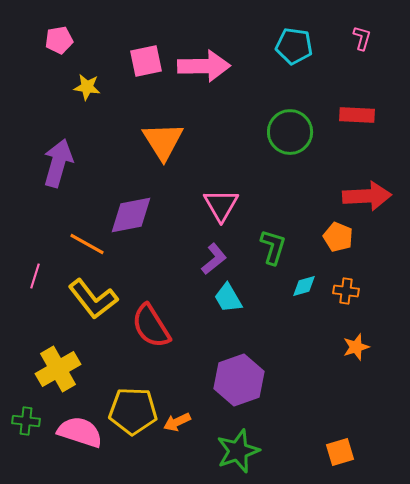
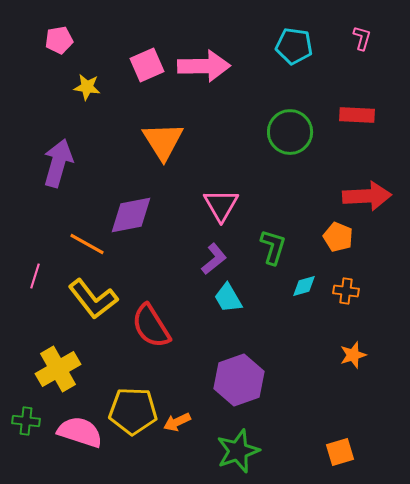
pink square: moved 1 px right, 4 px down; rotated 12 degrees counterclockwise
orange star: moved 3 px left, 8 px down
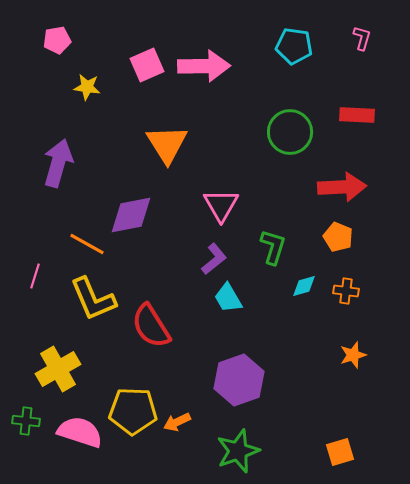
pink pentagon: moved 2 px left
orange triangle: moved 4 px right, 3 px down
red arrow: moved 25 px left, 9 px up
yellow L-shape: rotated 15 degrees clockwise
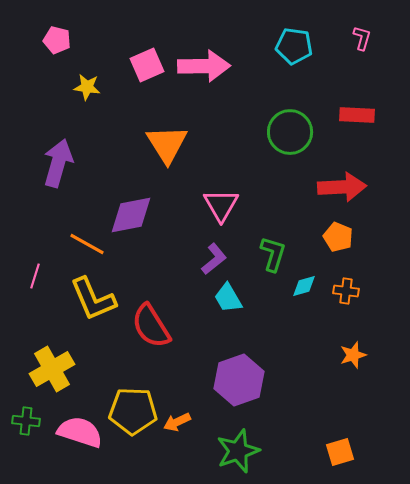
pink pentagon: rotated 24 degrees clockwise
green L-shape: moved 7 px down
yellow cross: moved 6 px left
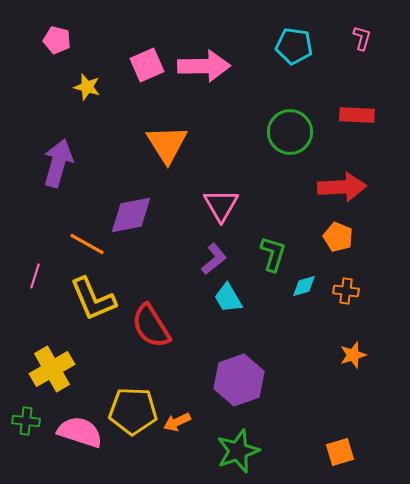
yellow star: rotated 8 degrees clockwise
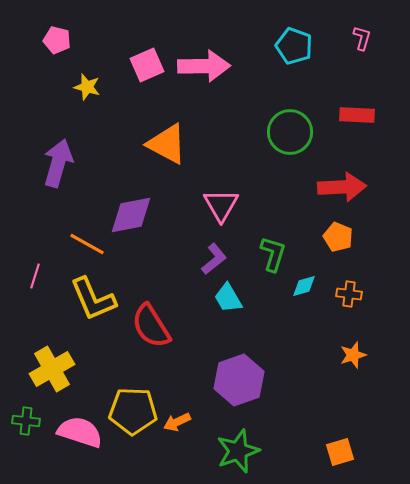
cyan pentagon: rotated 12 degrees clockwise
orange triangle: rotated 30 degrees counterclockwise
orange cross: moved 3 px right, 3 px down
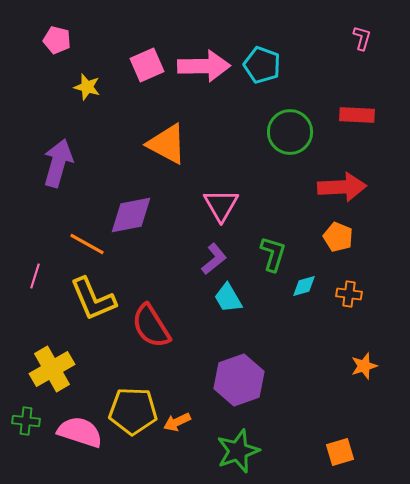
cyan pentagon: moved 32 px left, 19 px down
orange star: moved 11 px right, 11 px down
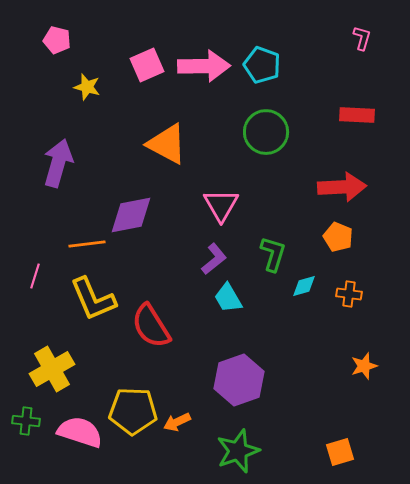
green circle: moved 24 px left
orange line: rotated 36 degrees counterclockwise
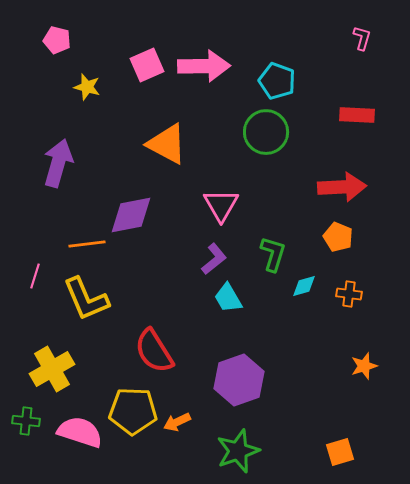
cyan pentagon: moved 15 px right, 16 px down
yellow L-shape: moved 7 px left
red semicircle: moved 3 px right, 25 px down
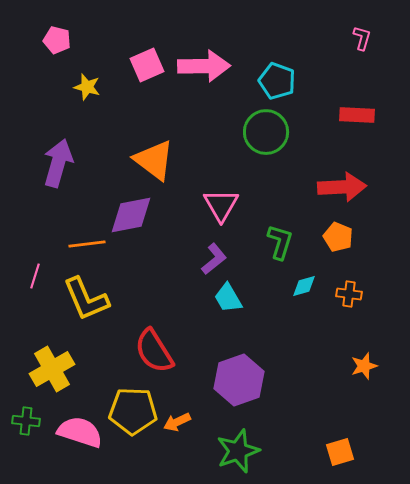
orange triangle: moved 13 px left, 16 px down; rotated 9 degrees clockwise
green L-shape: moved 7 px right, 12 px up
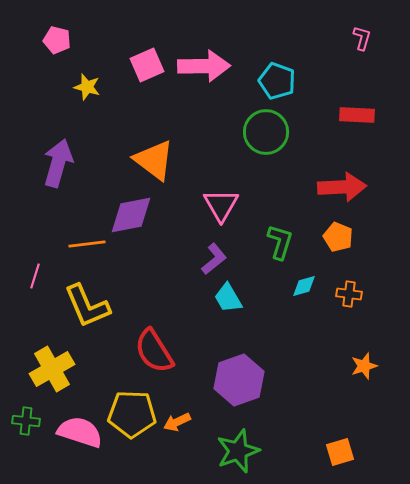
yellow L-shape: moved 1 px right, 7 px down
yellow pentagon: moved 1 px left, 3 px down
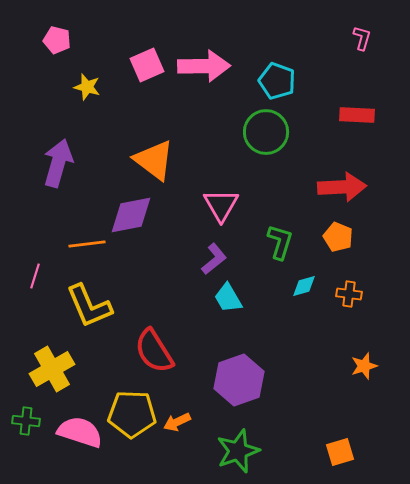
yellow L-shape: moved 2 px right
